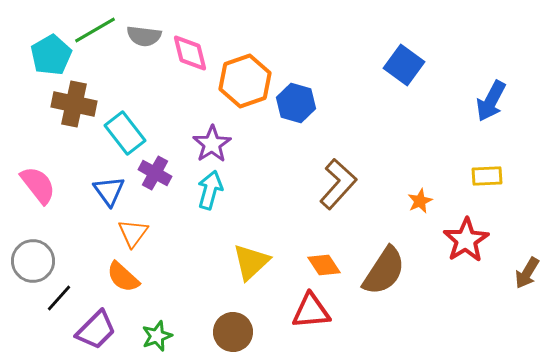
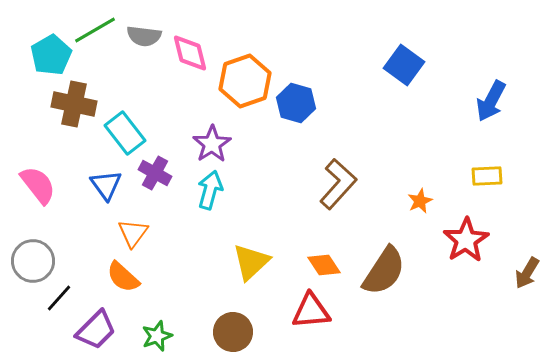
blue triangle: moved 3 px left, 6 px up
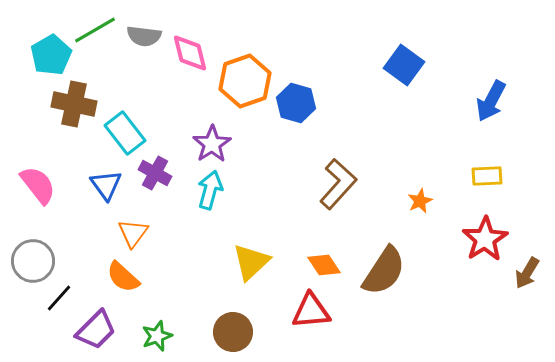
red star: moved 19 px right, 1 px up
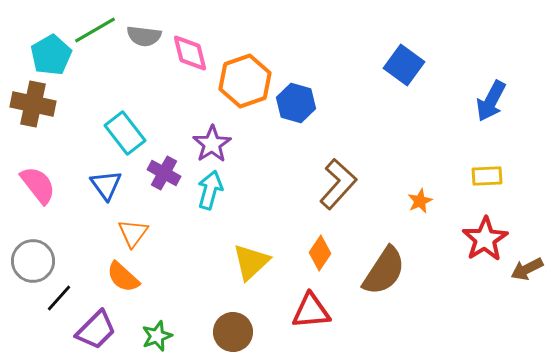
brown cross: moved 41 px left
purple cross: moved 9 px right
orange diamond: moved 4 px left, 12 px up; rotated 68 degrees clockwise
brown arrow: moved 4 px up; rotated 32 degrees clockwise
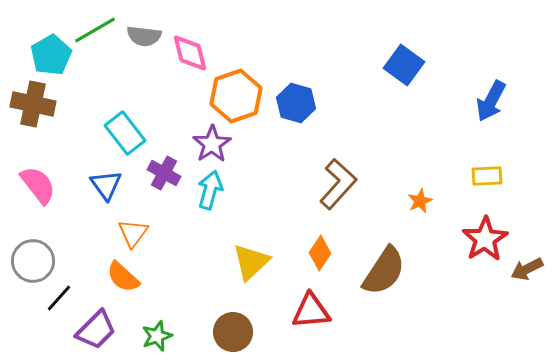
orange hexagon: moved 9 px left, 15 px down
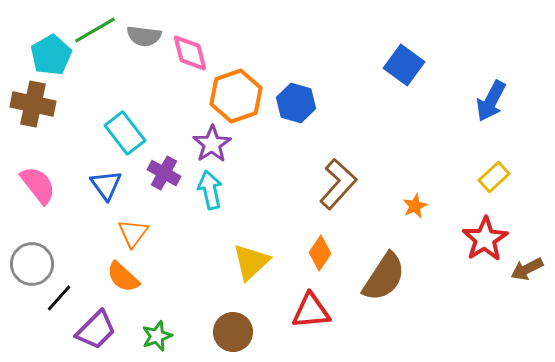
yellow rectangle: moved 7 px right, 1 px down; rotated 40 degrees counterclockwise
cyan arrow: rotated 27 degrees counterclockwise
orange star: moved 5 px left, 5 px down
gray circle: moved 1 px left, 3 px down
brown semicircle: moved 6 px down
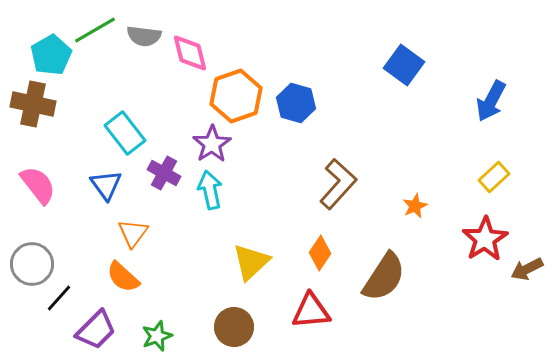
brown circle: moved 1 px right, 5 px up
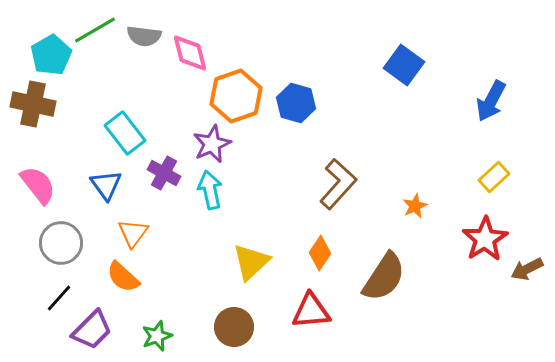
purple star: rotated 9 degrees clockwise
gray circle: moved 29 px right, 21 px up
purple trapezoid: moved 4 px left
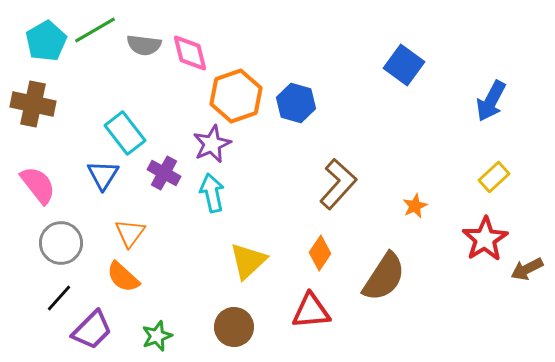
gray semicircle: moved 9 px down
cyan pentagon: moved 5 px left, 14 px up
blue triangle: moved 3 px left, 10 px up; rotated 8 degrees clockwise
cyan arrow: moved 2 px right, 3 px down
orange triangle: moved 3 px left
yellow triangle: moved 3 px left, 1 px up
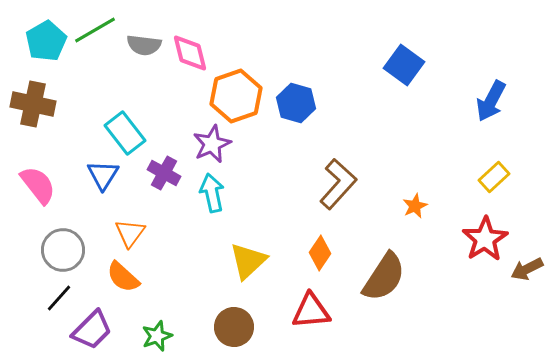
gray circle: moved 2 px right, 7 px down
